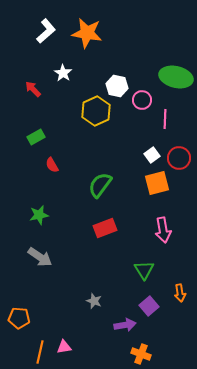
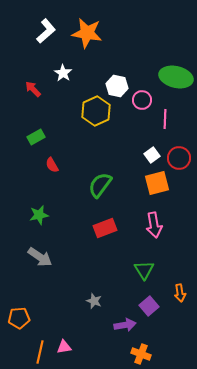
pink arrow: moved 9 px left, 5 px up
orange pentagon: rotated 10 degrees counterclockwise
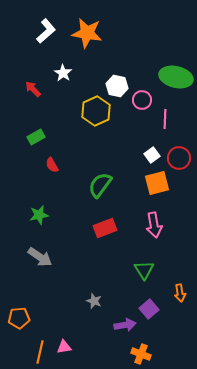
purple square: moved 3 px down
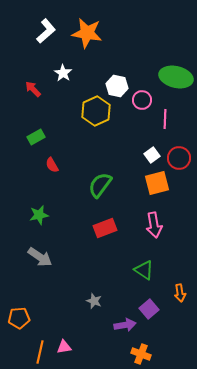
green triangle: rotated 25 degrees counterclockwise
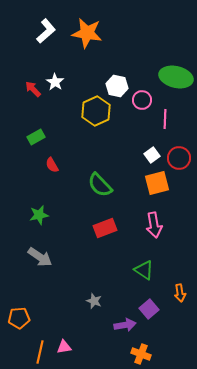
white star: moved 8 px left, 9 px down
green semicircle: rotated 80 degrees counterclockwise
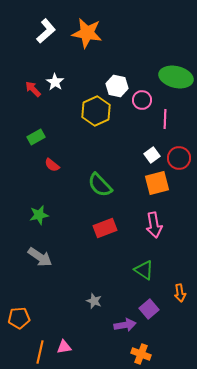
red semicircle: rotated 21 degrees counterclockwise
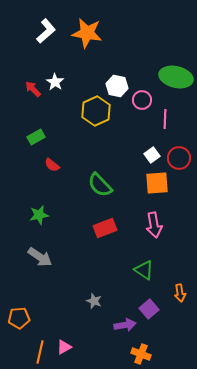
orange square: rotated 10 degrees clockwise
pink triangle: rotated 21 degrees counterclockwise
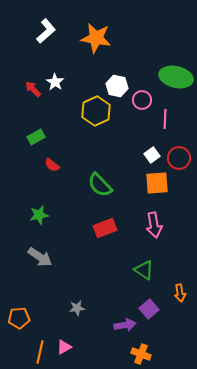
orange star: moved 9 px right, 5 px down
gray star: moved 17 px left, 7 px down; rotated 28 degrees counterclockwise
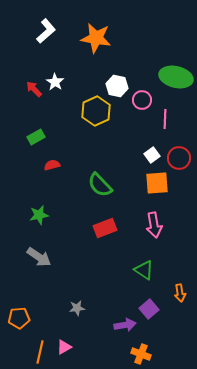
red arrow: moved 1 px right
red semicircle: rotated 126 degrees clockwise
gray arrow: moved 1 px left
